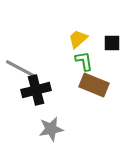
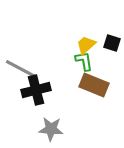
yellow trapezoid: moved 8 px right, 6 px down
black square: rotated 18 degrees clockwise
gray star: rotated 15 degrees clockwise
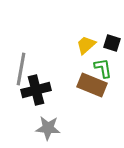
green L-shape: moved 19 px right, 7 px down
gray line: rotated 72 degrees clockwise
brown rectangle: moved 2 px left
gray star: moved 3 px left, 1 px up
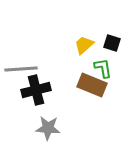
yellow trapezoid: moved 2 px left
gray line: rotated 76 degrees clockwise
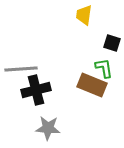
yellow trapezoid: moved 30 px up; rotated 40 degrees counterclockwise
green L-shape: moved 1 px right
